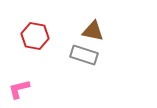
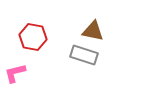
red hexagon: moved 2 px left, 1 px down
pink L-shape: moved 4 px left, 16 px up
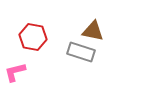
gray rectangle: moved 3 px left, 3 px up
pink L-shape: moved 1 px up
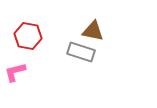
red hexagon: moved 5 px left, 1 px up
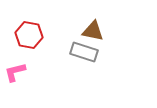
red hexagon: moved 1 px right, 1 px up
gray rectangle: moved 3 px right
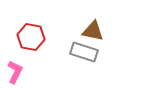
red hexagon: moved 2 px right, 2 px down
pink L-shape: rotated 130 degrees clockwise
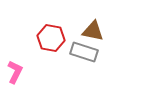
red hexagon: moved 20 px right, 1 px down
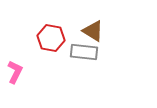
brown triangle: rotated 20 degrees clockwise
gray rectangle: rotated 12 degrees counterclockwise
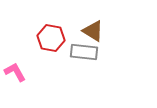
pink L-shape: rotated 55 degrees counterclockwise
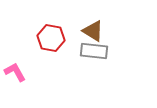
gray rectangle: moved 10 px right, 1 px up
